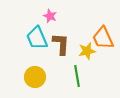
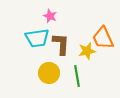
cyan trapezoid: rotated 75 degrees counterclockwise
yellow circle: moved 14 px right, 4 px up
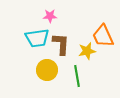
pink star: rotated 24 degrees counterclockwise
orange trapezoid: moved 2 px up
yellow circle: moved 2 px left, 3 px up
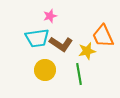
pink star: rotated 16 degrees counterclockwise
brown L-shape: rotated 120 degrees clockwise
yellow circle: moved 2 px left
green line: moved 2 px right, 2 px up
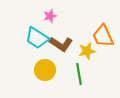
cyan trapezoid: rotated 40 degrees clockwise
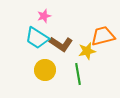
pink star: moved 6 px left
orange trapezoid: rotated 100 degrees clockwise
green line: moved 1 px left
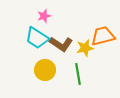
yellow star: moved 2 px left, 3 px up
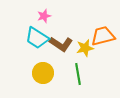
yellow circle: moved 2 px left, 3 px down
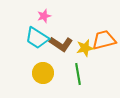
orange trapezoid: moved 1 px right, 4 px down
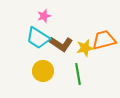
cyan trapezoid: moved 1 px right
yellow circle: moved 2 px up
